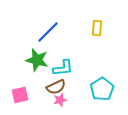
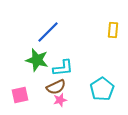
yellow rectangle: moved 16 px right, 2 px down
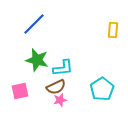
blue line: moved 14 px left, 8 px up
pink square: moved 4 px up
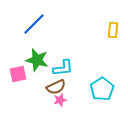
pink square: moved 2 px left, 17 px up
